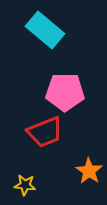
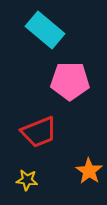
pink pentagon: moved 5 px right, 11 px up
red trapezoid: moved 6 px left
yellow star: moved 2 px right, 5 px up
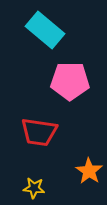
red trapezoid: rotated 30 degrees clockwise
yellow star: moved 7 px right, 8 px down
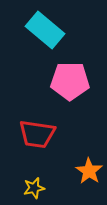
red trapezoid: moved 2 px left, 2 px down
yellow star: rotated 20 degrees counterclockwise
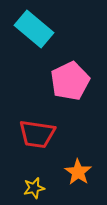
cyan rectangle: moved 11 px left, 1 px up
pink pentagon: rotated 27 degrees counterclockwise
orange star: moved 11 px left, 1 px down
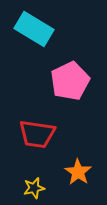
cyan rectangle: rotated 9 degrees counterclockwise
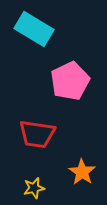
orange star: moved 4 px right
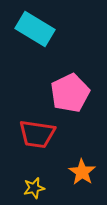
cyan rectangle: moved 1 px right
pink pentagon: moved 12 px down
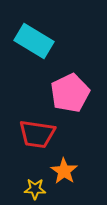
cyan rectangle: moved 1 px left, 12 px down
orange star: moved 18 px left, 1 px up
yellow star: moved 1 px right, 1 px down; rotated 15 degrees clockwise
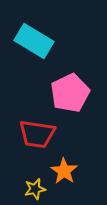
yellow star: rotated 15 degrees counterclockwise
